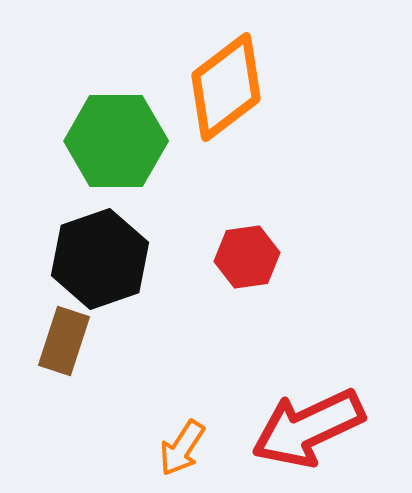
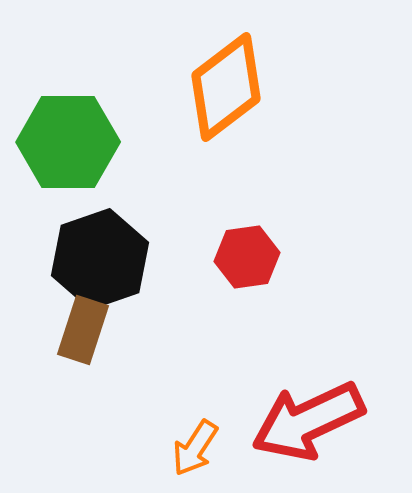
green hexagon: moved 48 px left, 1 px down
brown rectangle: moved 19 px right, 11 px up
red arrow: moved 7 px up
orange arrow: moved 13 px right
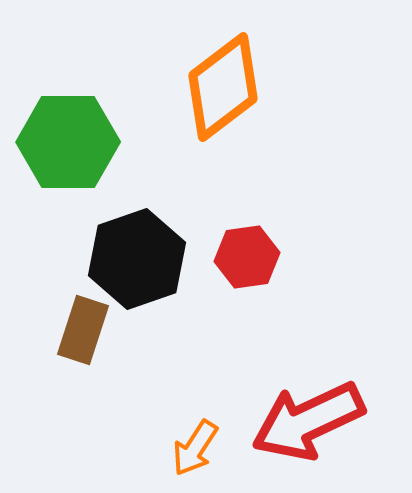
orange diamond: moved 3 px left
black hexagon: moved 37 px right
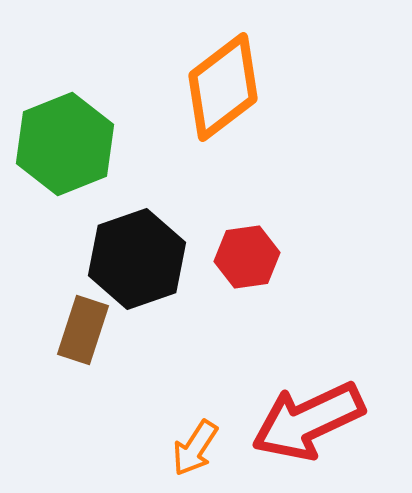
green hexagon: moved 3 px left, 2 px down; rotated 22 degrees counterclockwise
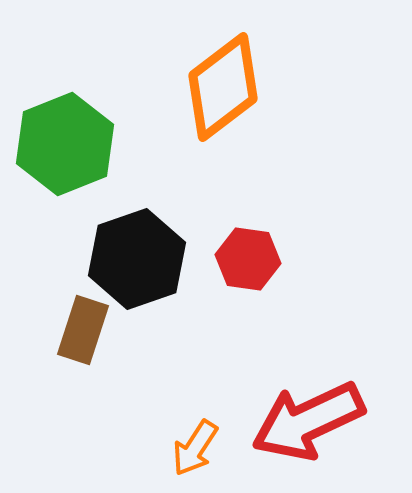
red hexagon: moved 1 px right, 2 px down; rotated 16 degrees clockwise
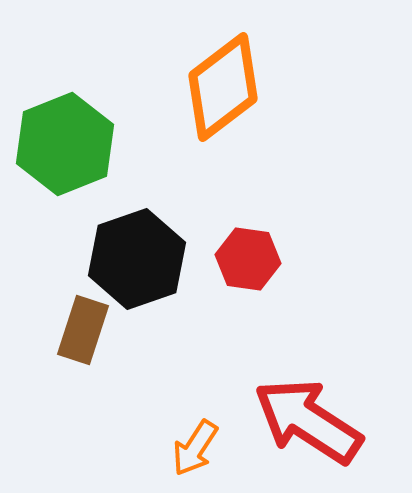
red arrow: rotated 58 degrees clockwise
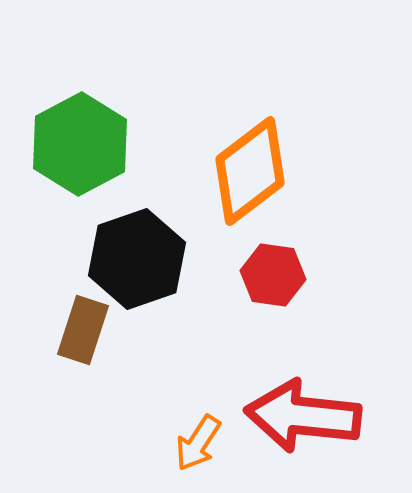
orange diamond: moved 27 px right, 84 px down
green hexagon: moved 15 px right; rotated 6 degrees counterclockwise
red hexagon: moved 25 px right, 16 px down
red arrow: moved 5 px left, 5 px up; rotated 27 degrees counterclockwise
orange arrow: moved 3 px right, 5 px up
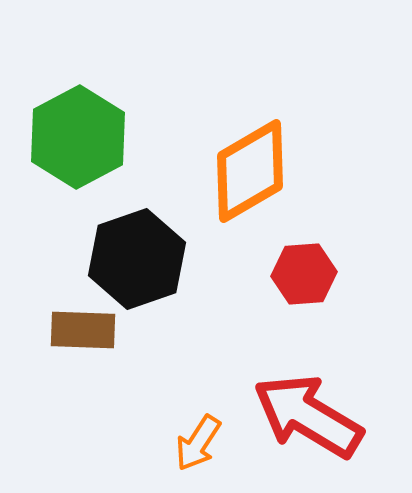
green hexagon: moved 2 px left, 7 px up
orange diamond: rotated 7 degrees clockwise
red hexagon: moved 31 px right, 1 px up; rotated 12 degrees counterclockwise
brown rectangle: rotated 74 degrees clockwise
red arrow: moved 5 px right; rotated 25 degrees clockwise
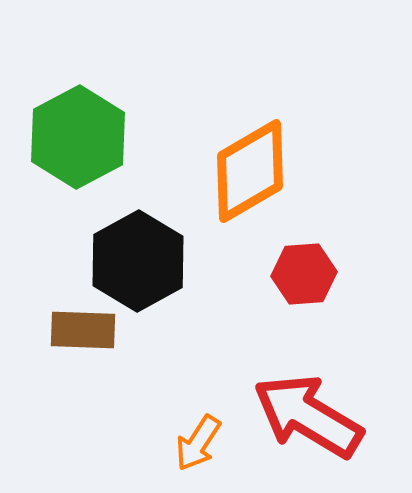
black hexagon: moved 1 px right, 2 px down; rotated 10 degrees counterclockwise
